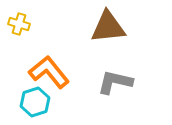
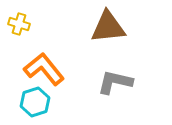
orange L-shape: moved 5 px left, 3 px up
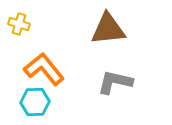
brown triangle: moved 2 px down
cyan hexagon: rotated 16 degrees clockwise
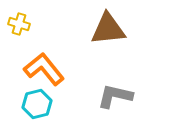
gray L-shape: moved 14 px down
cyan hexagon: moved 2 px right, 2 px down; rotated 12 degrees counterclockwise
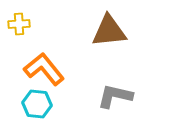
yellow cross: rotated 20 degrees counterclockwise
brown triangle: moved 1 px right, 2 px down
cyan hexagon: rotated 20 degrees clockwise
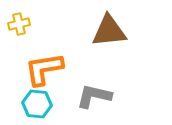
yellow cross: rotated 10 degrees counterclockwise
orange L-shape: rotated 60 degrees counterclockwise
gray L-shape: moved 21 px left
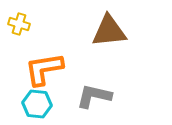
yellow cross: rotated 30 degrees clockwise
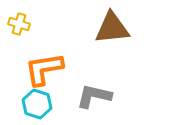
brown triangle: moved 3 px right, 3 px up
cyan hexagon: rotated 12 degrees clockwise
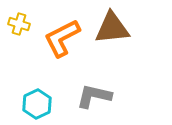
orange L-shape: moved 18 px right, 31 px up; rotated 18 degrees counterclockwise
cyan hexagon: rotated 16 degrees clockwise
